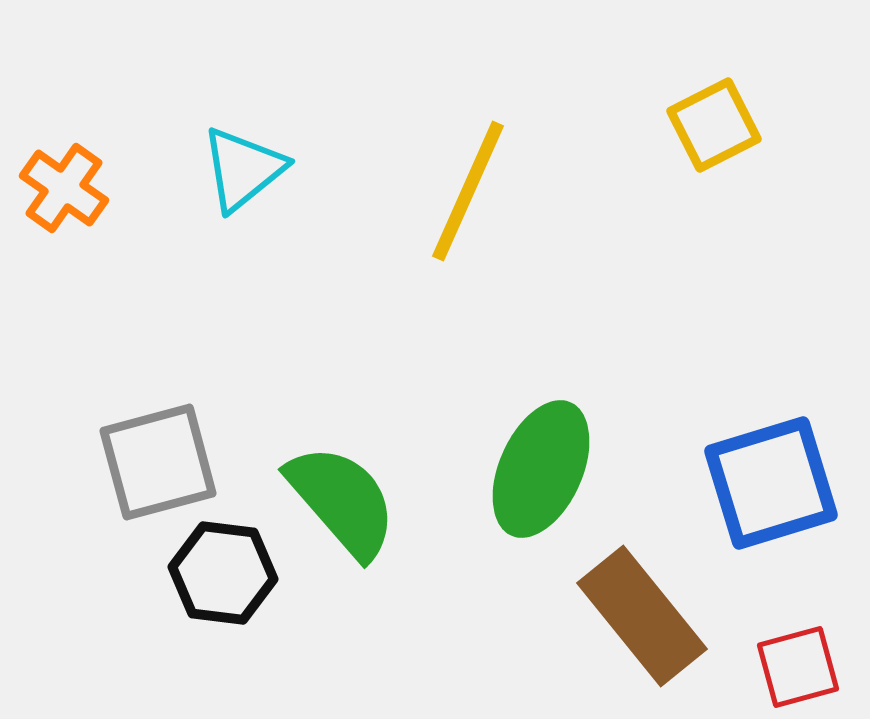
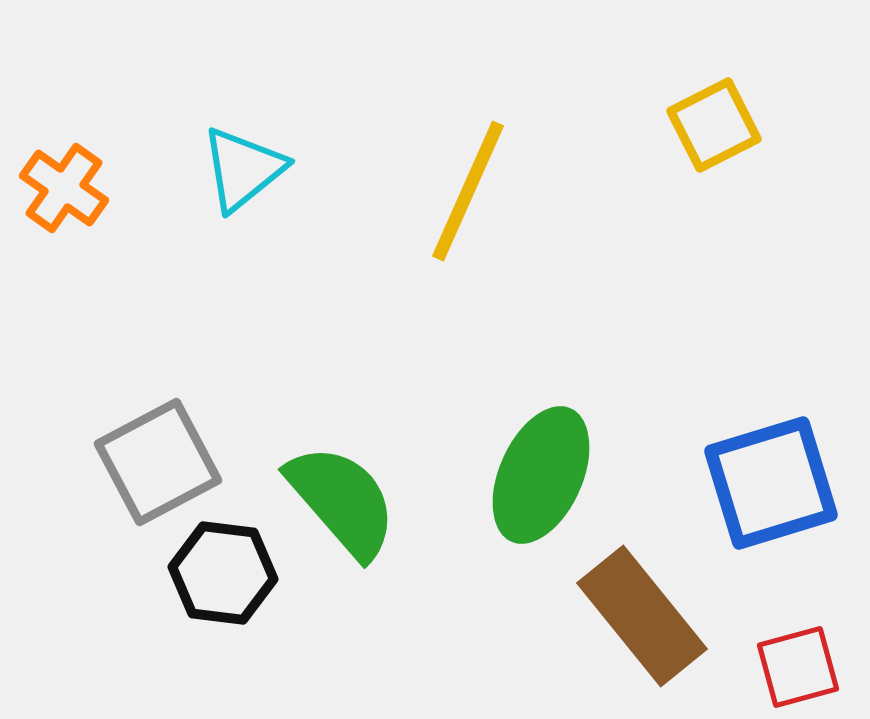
gray square: rotated 13 degrees counterclockwise
green ellipse: moved 6 px down
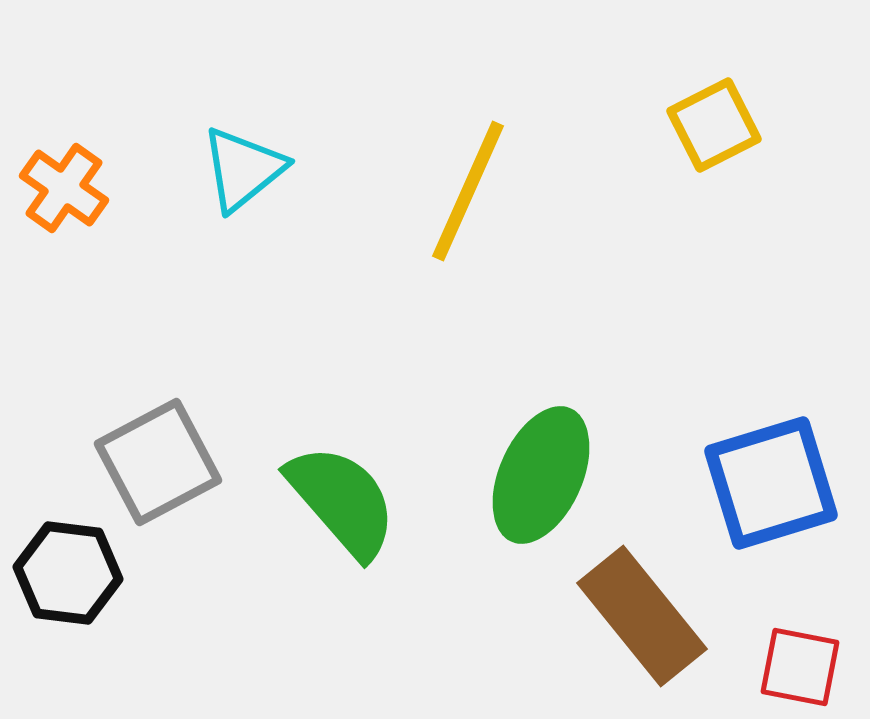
black hexagon: moved 155 px left
red square: moved 2 px right; rotated 26 degrees clockwise
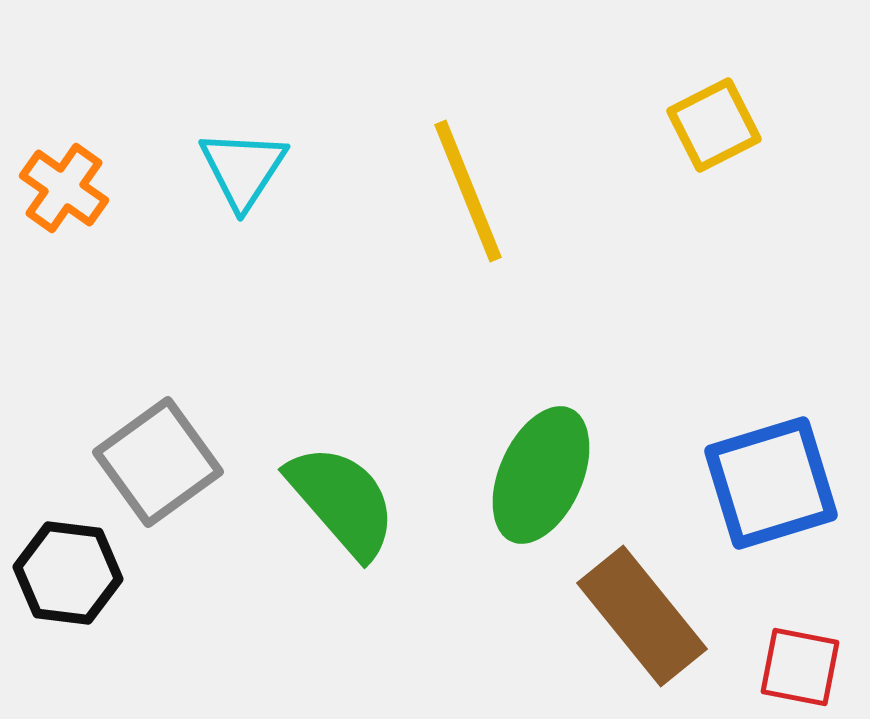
cyan triangle: rotated 18 degrees counterclockwise
yellow line: rotated 46 degrees counterclockwise
gray square: rotated 8 degrees counterclockwise
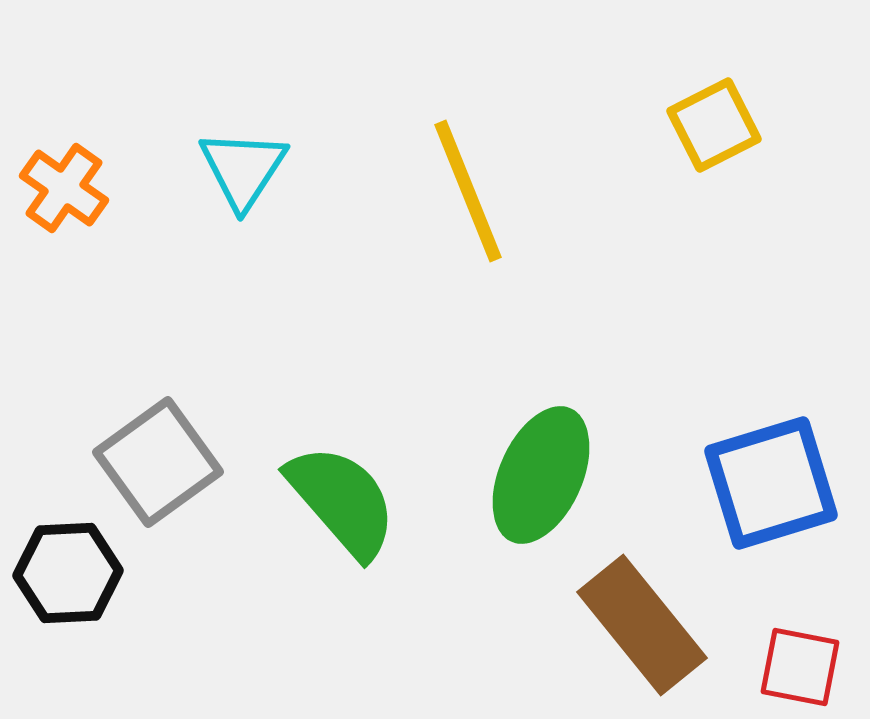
black hexagon: rotated 10 degrees counterclockwise
brown rectangle: moved 9 px down
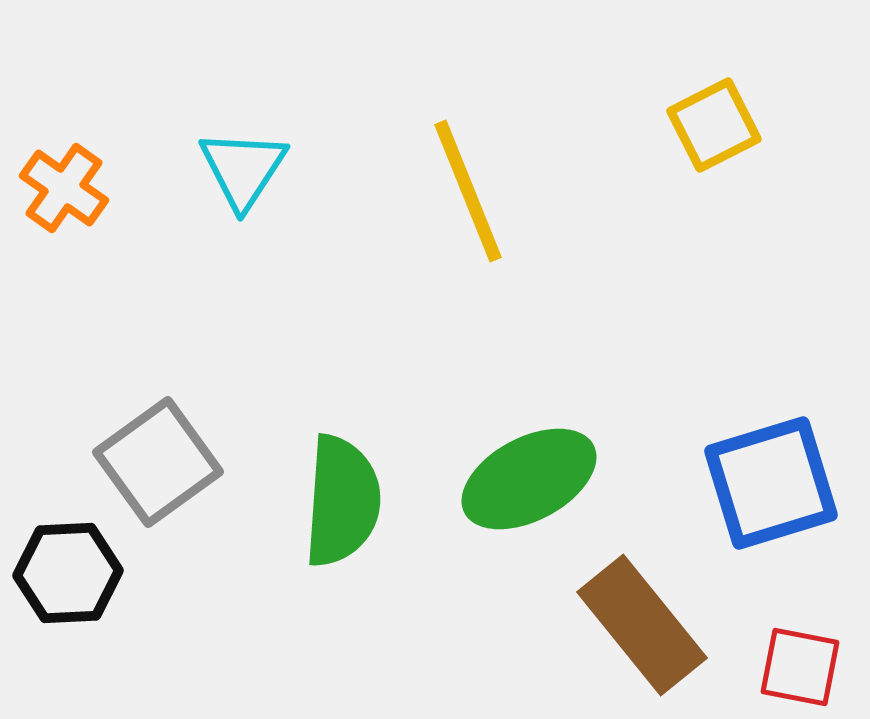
green ellipse: moved 12 px left, 4 px down; rotated 38 degrees clockwise
green semicircle: rotated 45 degrees clockwise
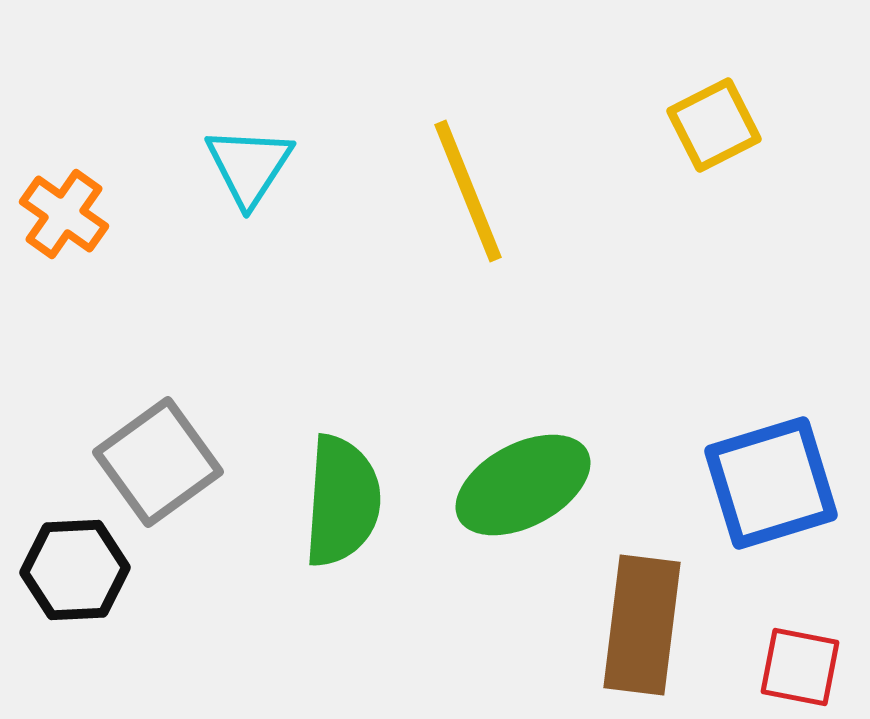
cyan triangle: moved 6 px right, 3 px up
orange cross: moved 26 px down
green ellipse: moved 6 px left, 6 px down
black hexagon: moved 7 px right, 3 px up
brown rectangle: rotated 46 degrees clockwise
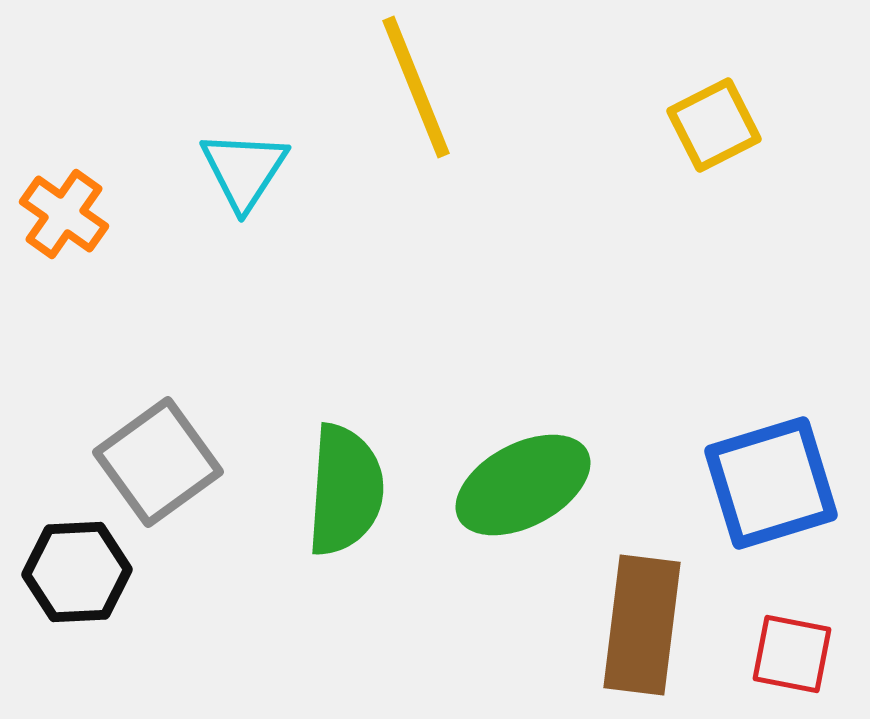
cyan triangle: moved 5 px left, 4 px down
yellow line: moved 52 px left, 104 px up
green semicircle: moved 3 px right, 11 px up
black hexagon: moved 2 px right, 2 px down
red square: moved 8 px left, 13 px up
